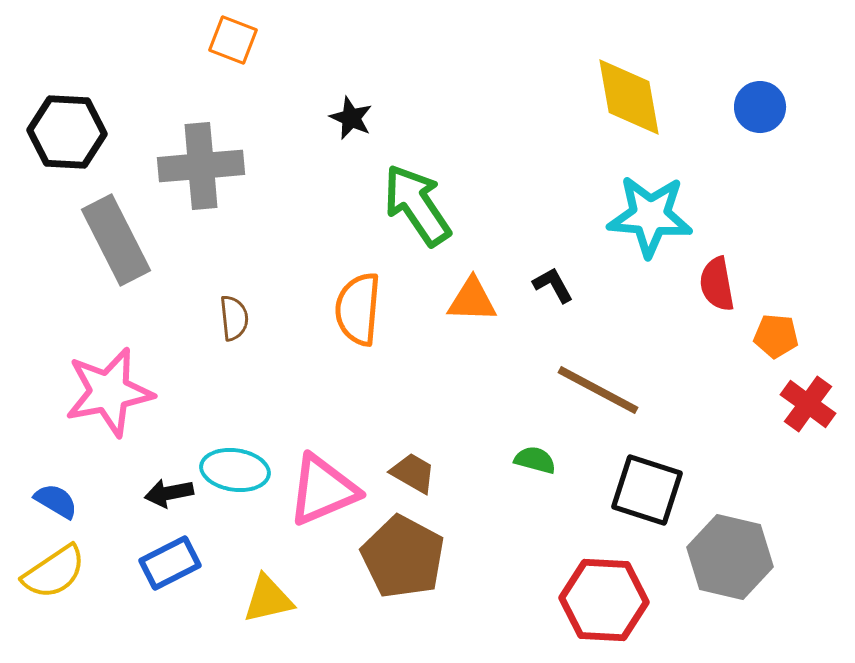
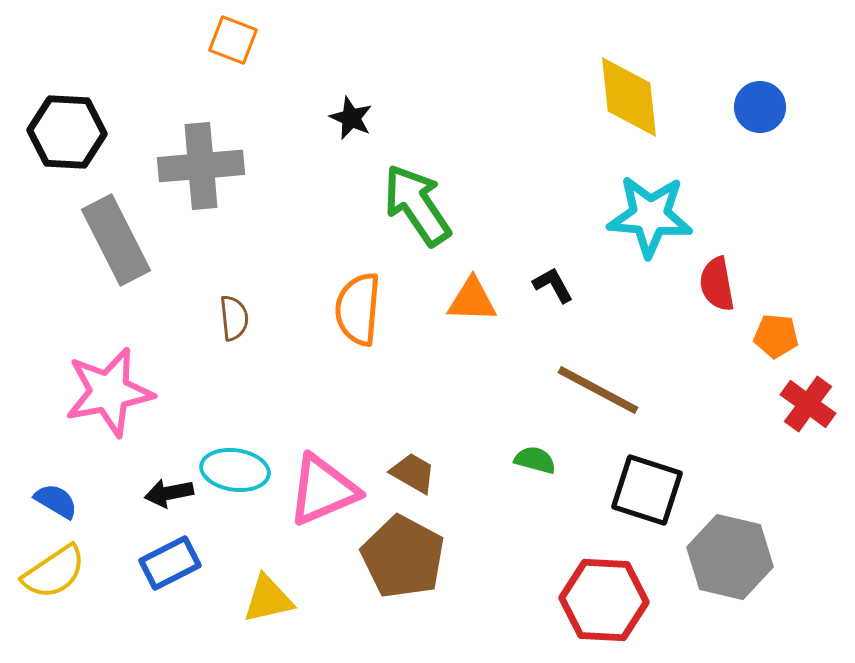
yellow diamond: rotated 4 degrees clockwise
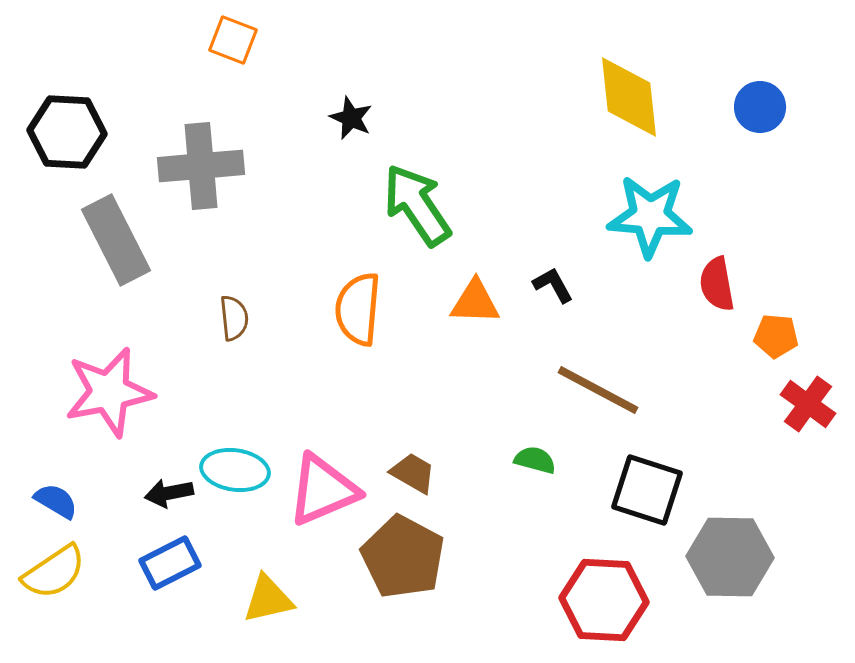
orange triangle: moved 3 px right, 2 px down
gray hexagon: rotated 12 degrees counterclockwise
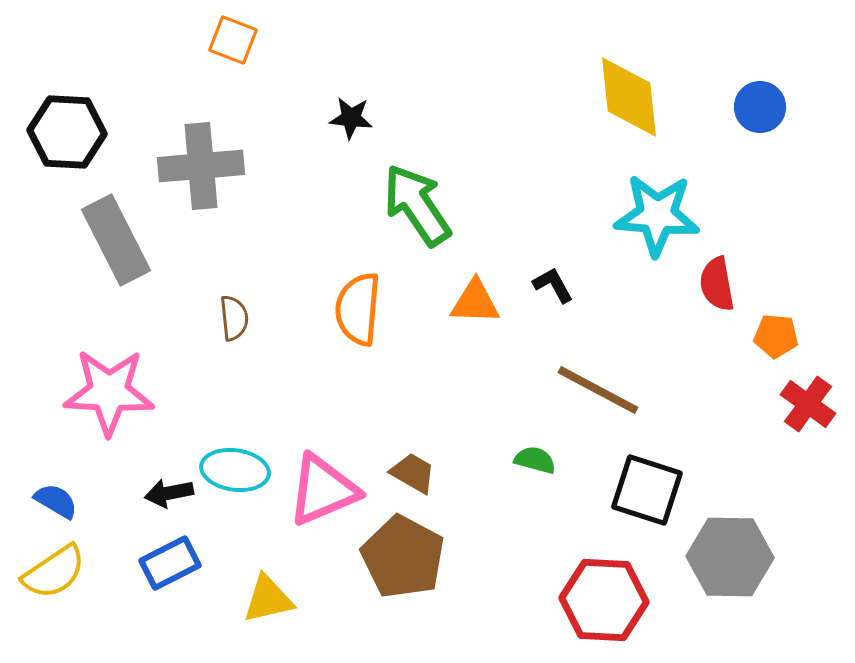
black star: rotated 18 degrees counterclockwise
cyan star: moved 7 px right, 1 px up
pink star: rotated 14 degrees clockwise
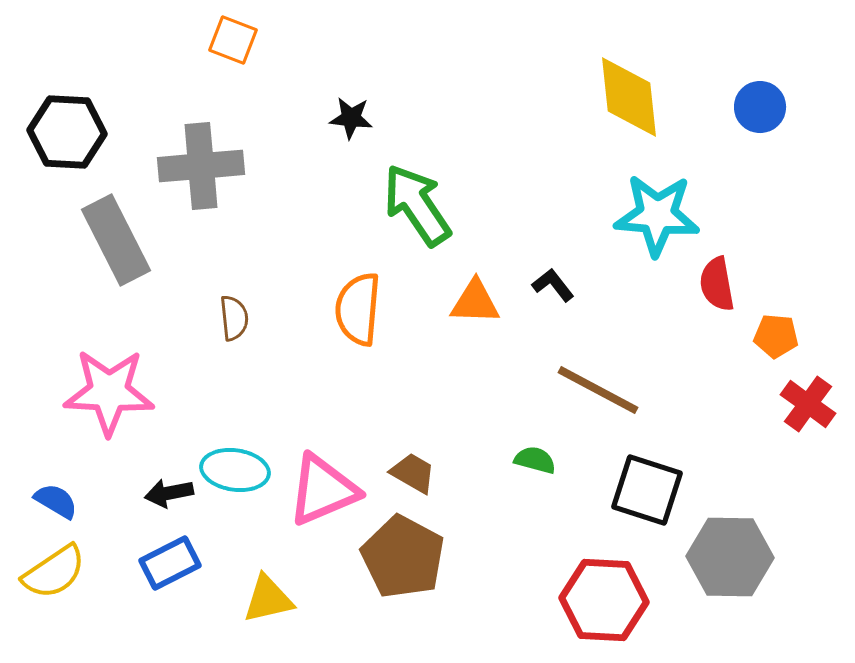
black L-shape: rotated 9 degrees counterclockwise
